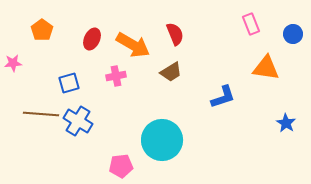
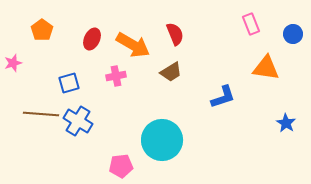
pink star: rotated 12 degrees counterclockwise
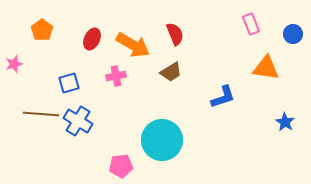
pink star: moved 1 px right, 1 px down
blue star: moved 1 px left, 1 px up
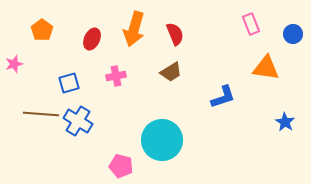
orange arrow: moved 1 px right, 16 px up; rotated 76 degrees clockwise
pink pentagon: rotated 20 degrees clockwise
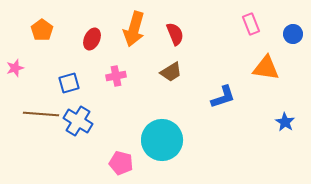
pink star: moved 1 px right, 4 px down
pink pentagon: moved 3 px up
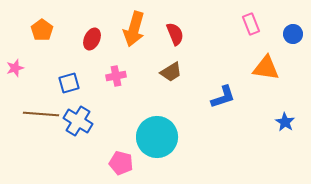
cyan circle: moved 5 px left, 3 px up
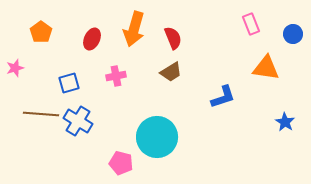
orange pentagon: moved 1 px left, 2 px down
red semicircle: moved 2 px left, 4 px down
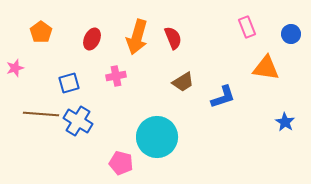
pink rectangle: moved 4 px left, 3 px down
orange arrow: moved 3 px right, 8 px down
blue circle: moved 2 px left
brown trapezoid: moved 12 px right, 10 px down
